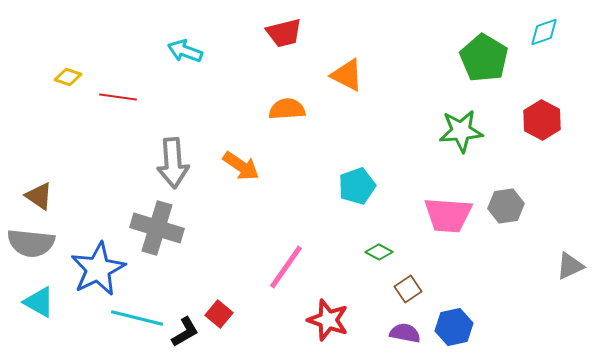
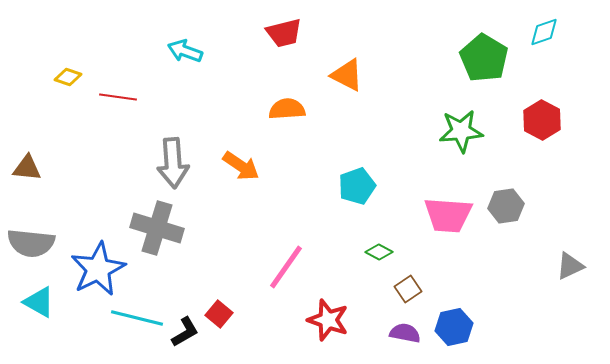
brown triangle: moved 12 px left, 28 px up; rotated 28 degrees counterclockwise
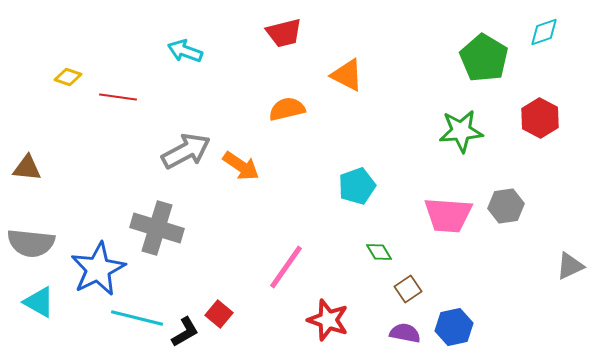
orange semicircle: rotated 9 degrees counterclockwise
red hexagon: moved 2 px left, 2 px up
gray arrow: moved 13 px right, 12 px up; rotated 114 degrees counterclockwise
green diamond: rotated 32 degrees clockwise
